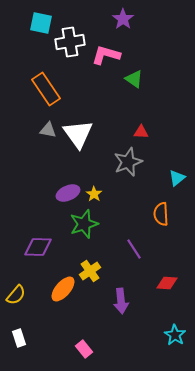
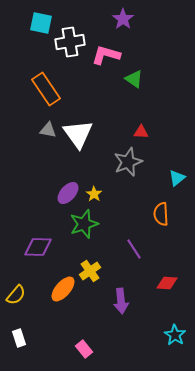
purple ellipse: rotated 25 degrees counterclockwise
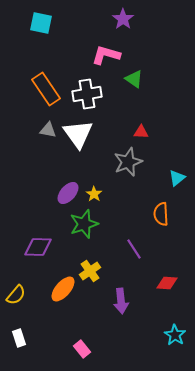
white cross: moved 17 px right, 52 px down
pink rectangle: moved 2 px left
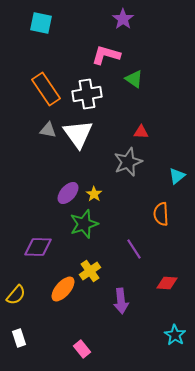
cyan triangle: moved 2 px up
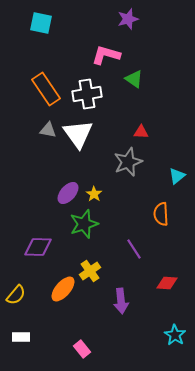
purple star: moved 5 px right; rotated 20 degrees clockwise
white rectangle: moved 2 px right, 1 px up; rotated 72 degrees counterclockwise
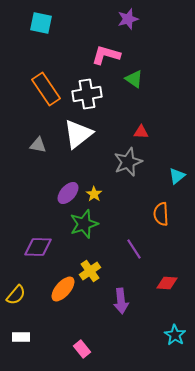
gray triangle: moved 10 px left, 15 px down
white triangle: rotated 28 degrees clockwise
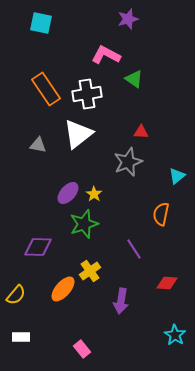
pink L-shape: rotated 12 degrees clockwise
orange semicircle: rotated 15 degrees clockwise
purple arrow: rotated 15 degrees clockwise
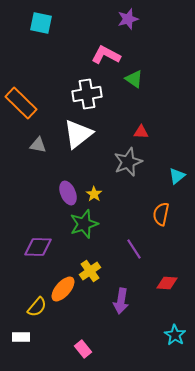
orange rectangle: moved 25 px left, 14 px down; rotated 12 degrees counterclockwise
purple ellipse: rotated 65 degrees counterclockwise
yellow semicircle: moved 21 px right, 12 px down
pink rectangle: moved 1 px right
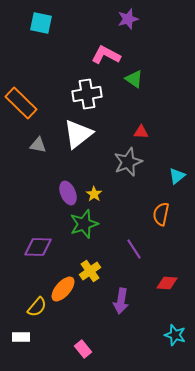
cyan star: rotated 15 degrees counterclockwise
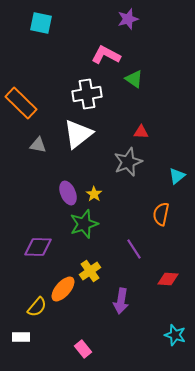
red diamond: moved 1 px right, 4 px up
